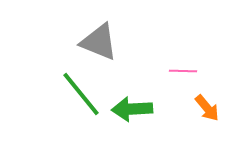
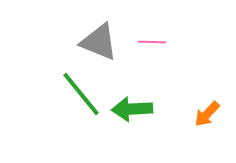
pink line: moved 31 px left, 29 px up
orange arrow: moved 6 px down; rotated 84 degrees clockwise
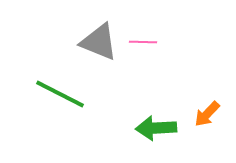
pink line: moved 9 px left
green line: moved 21 px left; rotated 24 degrees counterclockwise
green arrow: moved 24 px right, 19 px down
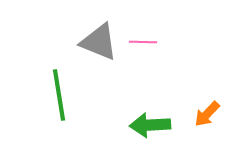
green line: moved 1 px left, 1 px down; rotated 54 degrees clockwise
green arrow: moved 6 px left, 3 px up
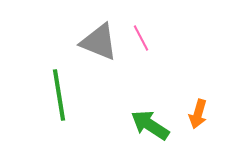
pink line: moved 2 px left, 4 px up; rotated 60 degrees clockwise
orange arrow: moved 9 px left; rotated 28 degrees counterclockwise
green arrow: rotated 36 degrees clockwise
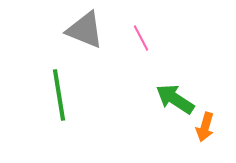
gray triangle: moved 14 px left, 12 px up
orange arrow: moved 7 px right, 13 px down
green arrow: moved 25 px right, 26 px up
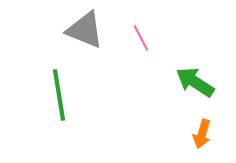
green arrow: moved 20 px right, 17 px up
orange arrow: moved 3 px left, 7 px down
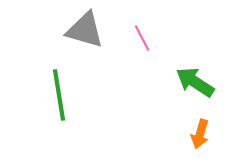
gray triangle: rotated 6 degrees counterclockwise
pink line: moved 1 px right
orange arrow: moved 2 px left
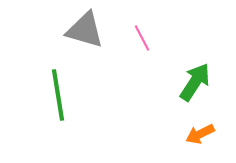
green arrow: rotated 90 degrees clockwise
green line: moved 1 px left
orange arrow: rotated 48 degrees clockwise
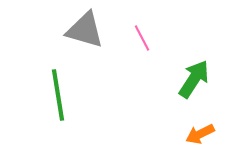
green arrow: moved 1 px left, 3 px up
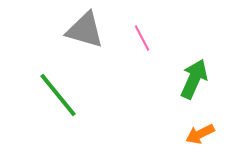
green arrow: rotated 9 degrees counterclockwise
green line: rotated 30 degrees counterclockwise
